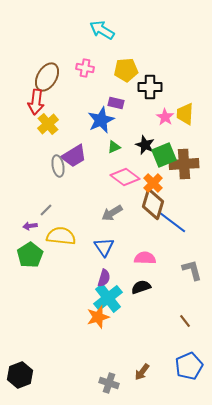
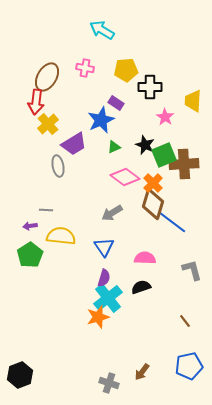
purple rectangle: rotated 21 degrees clockwise
yellow trapezoid: moved 8 px right, 13 px up
purple trapezoid: moved 12 px up
gray line: rotated 48 degrees clockwise
blue pentagon: rotated 12 degrees clockwise
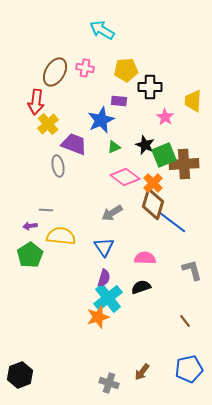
brown ellipse: moved 8 px right, 5 px up
purple rectangle: moved 3 px right, 2 px up; rotated 28 degrees counterclockwise
purple trapezoid: rotated 128 degrees counterclockwise
blue pentagon: moved 3 px down
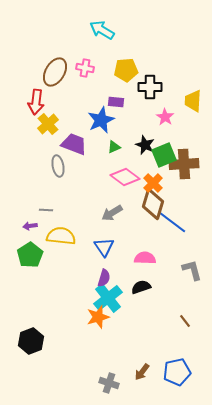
purple rectangle: moved 3 px left, 1 px down
blue pentagon: moved 12 px left, 3 px down
black hexagon: moved 11 px right, 34 px up
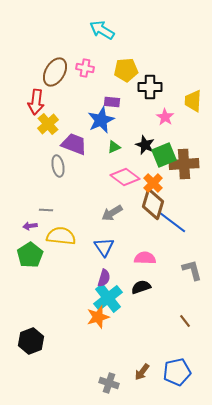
purple rectangle: moved 4 px left
